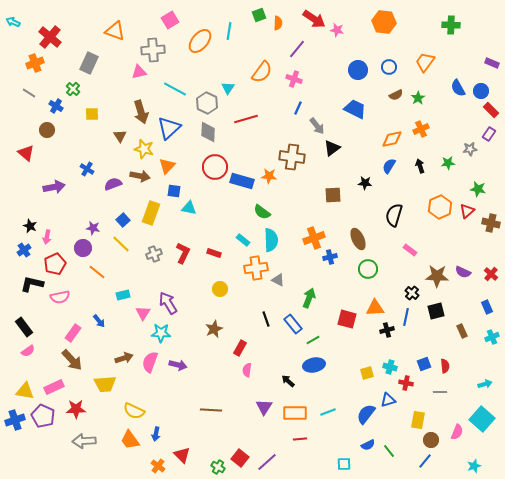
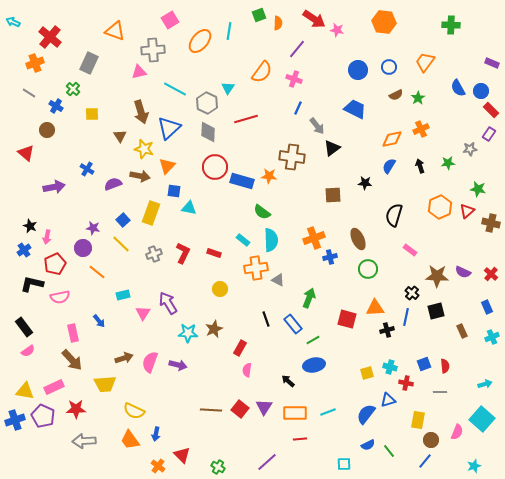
pink rectangle at (73, 333): rotated 48 degrees counterclockwise
cyan star at (161, 333): moved 27 px right
red square at (240, 458): moved 49 px up
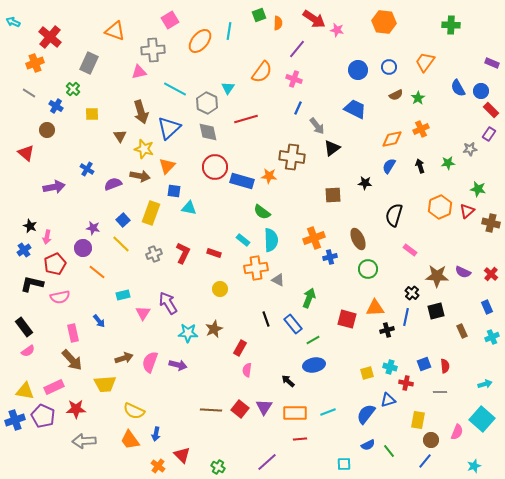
gray diamond at (208, 132): rotated 15 degrees counterclockwise
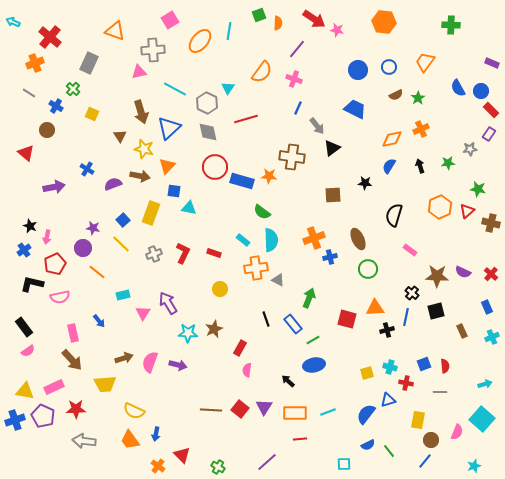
yellow square at (92, 114): rotated 24 degrees clockwise
gray arrow at (84, 441): rotated 10 degrees clockwise
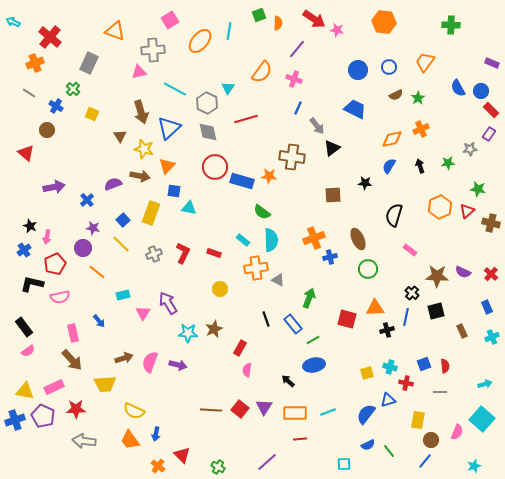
blue cross at (87, 169): moved 31 px down; rotated 16 degrees clockwise
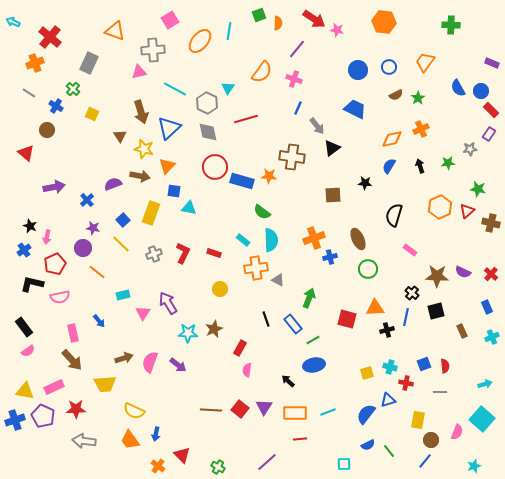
purple arrow at (178, 365): rotated 24 degrees clockwise
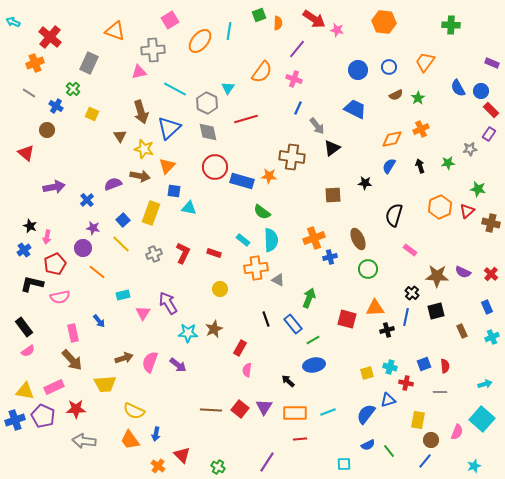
purple line at (267, 462): rotated 15 degrees counterclockwise
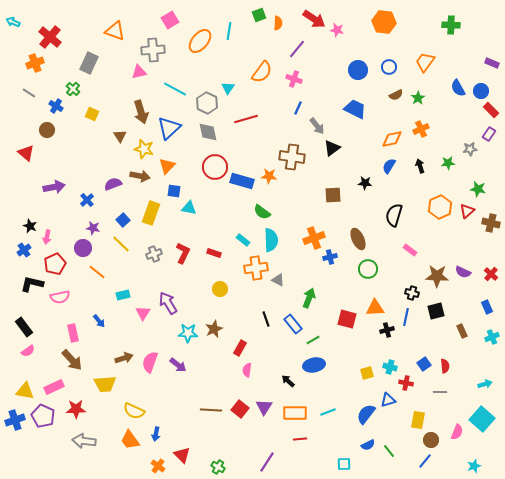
black cross at (412, 293): rotated 24 degrees counterclockwise
blue square at (424, 364): rotated 16 degrees counterclockwise
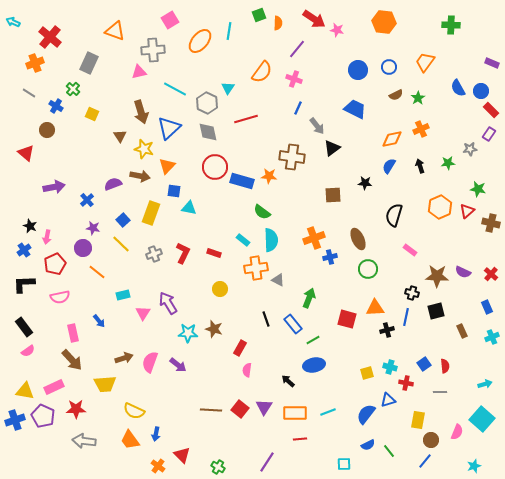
black L-shape at (32, 284): moved 8 px left; rotated 15 degrees counterclockwise
brown star at (214, 329): rotated 30 degrees counterclockwise
